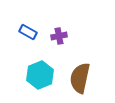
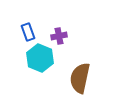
blue rectangle: rotated 42 degrees clockwise
cyan hexagon: moved 17 px up; rotated 16 degrees counterclockwise
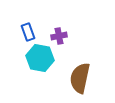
cyan hexagon: rotated 12 degrees counterclockwise
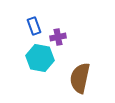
blue rectangle: moved 6 px right, 6 px up
purple cross: moved 1 px left, 1 px down
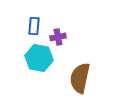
blue rectangle: rotated 24 degrees clockwise
cyan hexagon: moved 1 px left
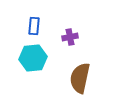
purple cross: moved 12 px right
cyan hexagon: moved 6 px left; rotated 16 degrees counterclockwise
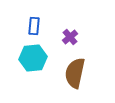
purple cross: rotated 28 degrees counterclockwise
brown semicircle: moved 5 px left, 5 px up
